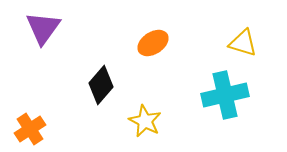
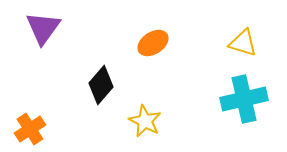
cyan cross: moved 19 px right, 4 px down
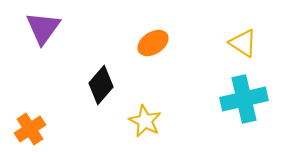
yellow triangle: rotated 16 degrees clockwise
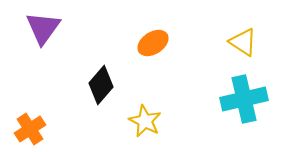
yellow triangle: moved 1 px up
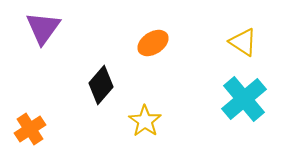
cyan cross: rotated 27 degrees counterclockwise
yellow star: rotated 8 degrees clockwise
